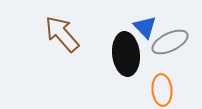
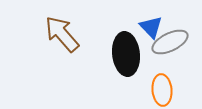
blue triangle: moved 6 px right
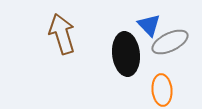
blue triangle: moved 2 px left, 2 px up
brown arrow: rotated 24 degrees clockwise
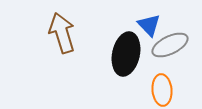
brown arrow: moved 1 px up
gray ellipse: moved 3 px down
black ellipse: rotated 18 degrees clockwise
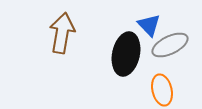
brown arrow: rotated 27 degrees clockwise
orange ellipse: rotated 8 degrees counterclockwise
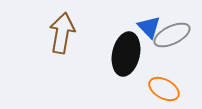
blue triangle: moved 2 px down
gray ellipse: moved 2 px right, 10 px up
orange ellipse: moved 2 px right, 1 px up; rotated 48 degrees counterclockwise
